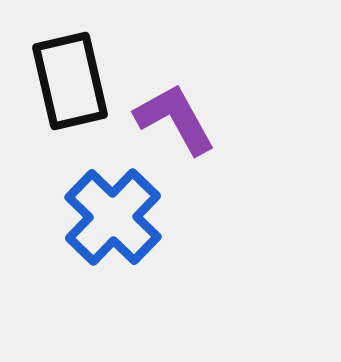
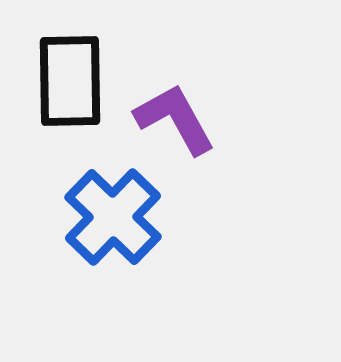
black rectangle: rotated 12 degrees clockwise
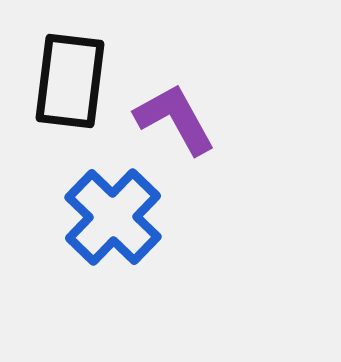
black rectangle: rotated 8 degrees clockwise
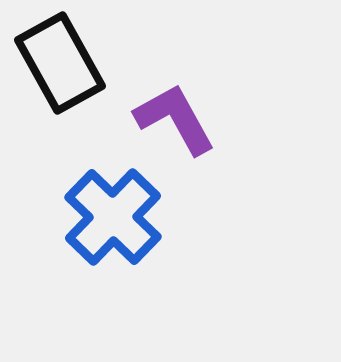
black rectangle: moved 10 px left, 18 px up; rotated 36 degrees counterclockwise
